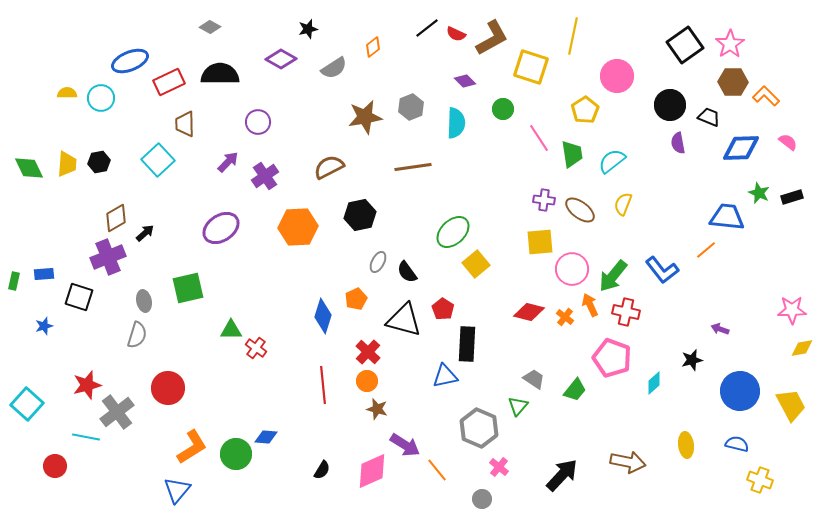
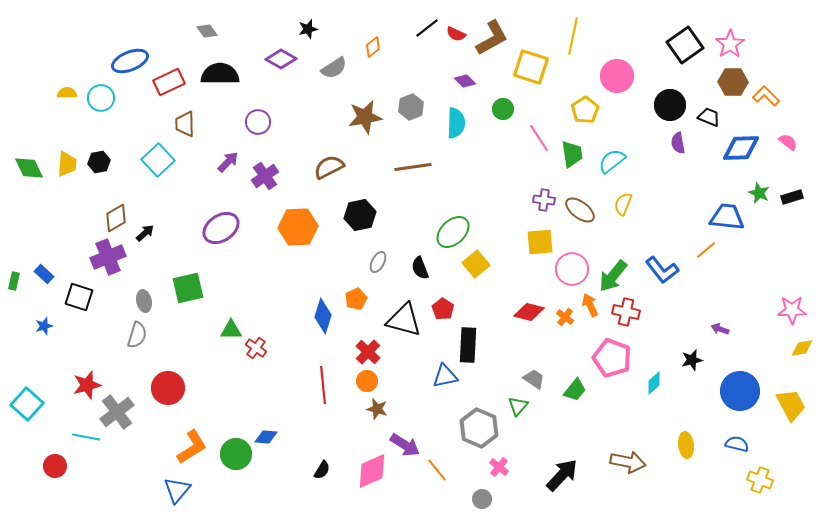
gray diamond at (210, 27): moved 3 px left, 4 px down; rotated 25 degrees clockwise
black semicircle at (407, 272): moved 13 px right, 4 px up; rotated 15 degrees clockwise
blue rectangle at (44, 274): rotated 48 degrees clockwise
black rectangle at (467, 344): moved 1 px right, 1 px down
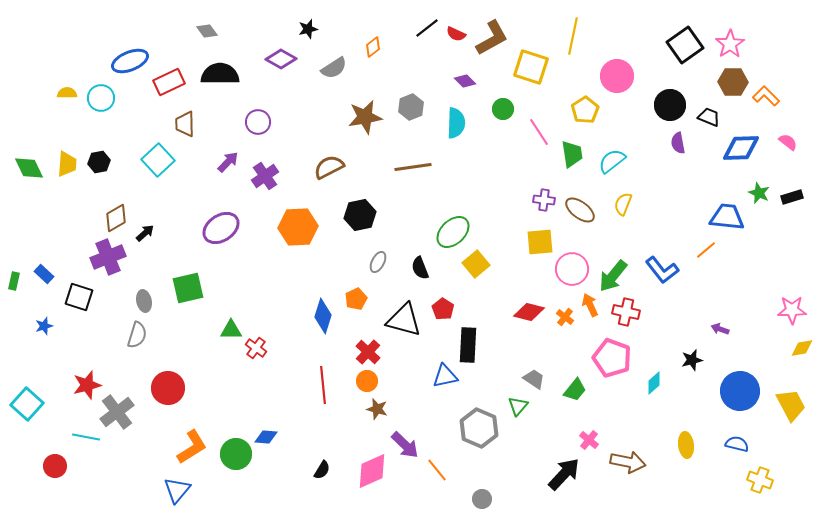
pink line at (539, 138): moved 6 px up
purple arrow at (405, 445): rotated 12 degrees clockwise
pink cross at (499, 467): moved 90 px right, 27 px up
black arrow at (562, 475): moved 2 px right, 1 px up
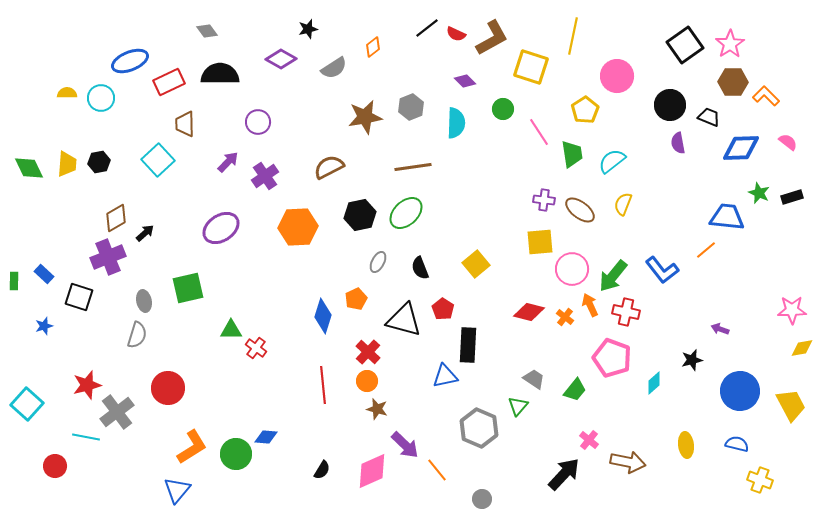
green ellipse at (453, 232): moved 47 px left, 19 px up
green rectangle at (14, 281): rotated 12 degrees counterclockwise
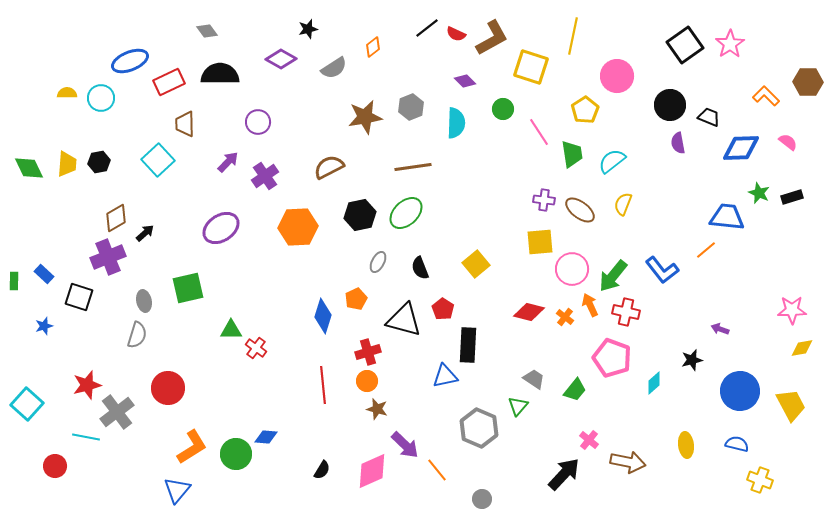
brown hexagon at (733, 82): moved 75 px right
red cross at (368, 352): rotated 30 degrees clockwise
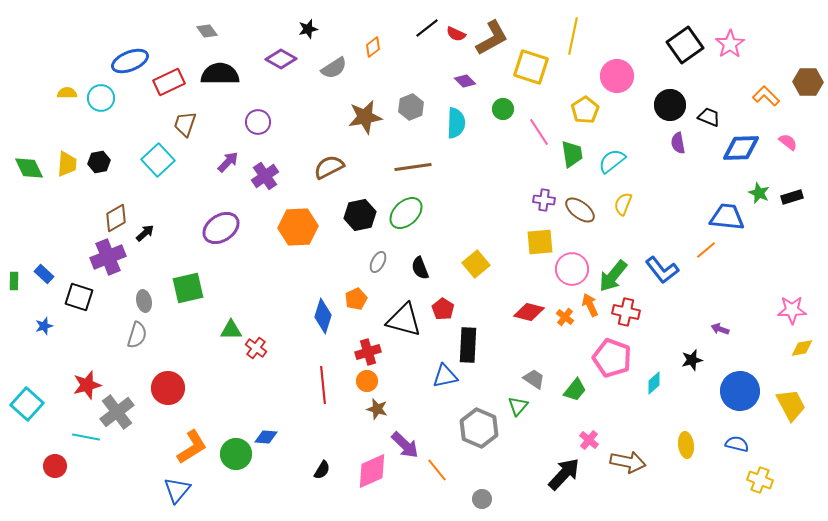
brown trapezoid at (185, 124): rotated 20 degrees clockwise
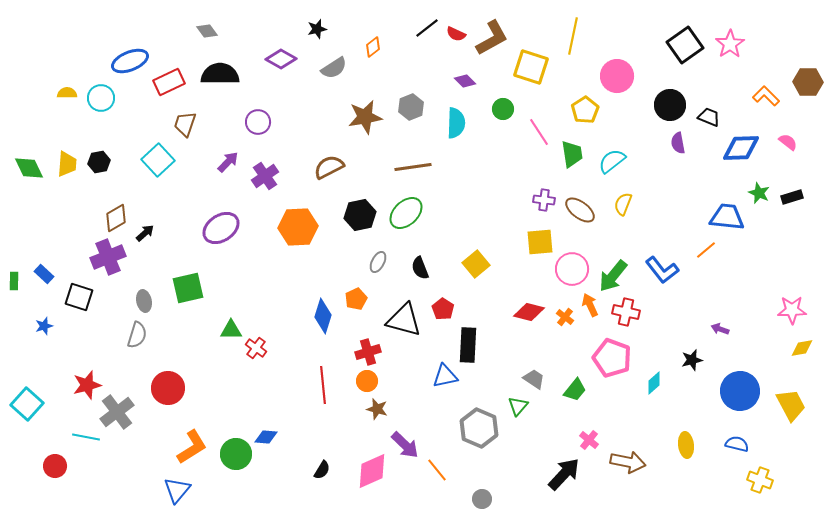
black star at (308, 29): moved 9 px right
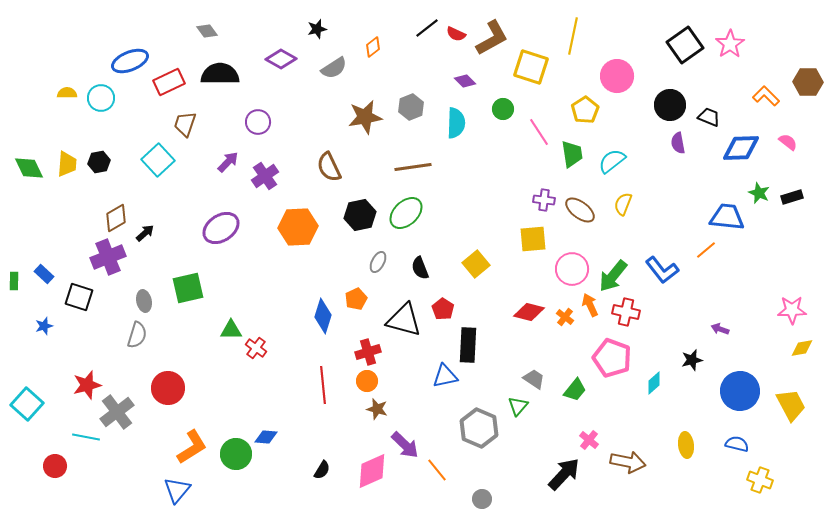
brown semicircle at (329, 167): rotated 88 degrees counterclockwise
yellow square at (540, 242): moved 7 px left, 3 px up
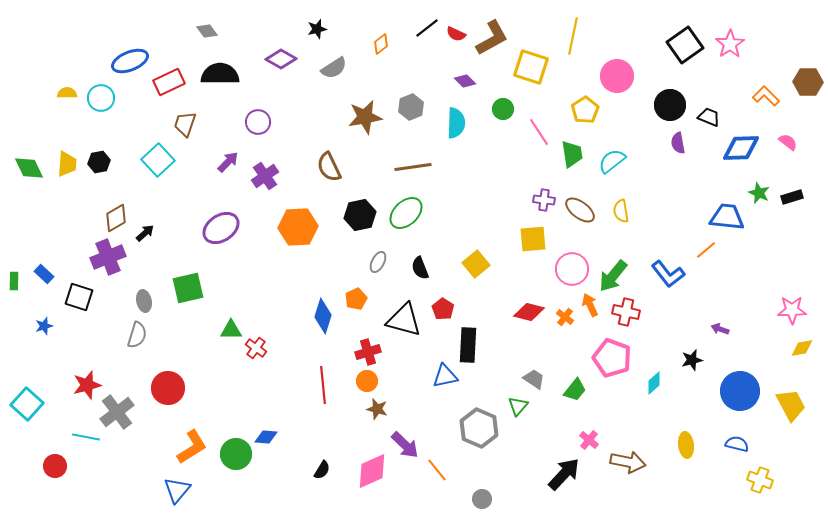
orange diamond at (373, 47): moved 8 px right, 3 px up
yellow semicircle at (623, 204): moved 2 px left, 7 px down; rotated 30 degrees counterclockwise
blue L-shape at (662, 270): moved 6 px right, 4 px down
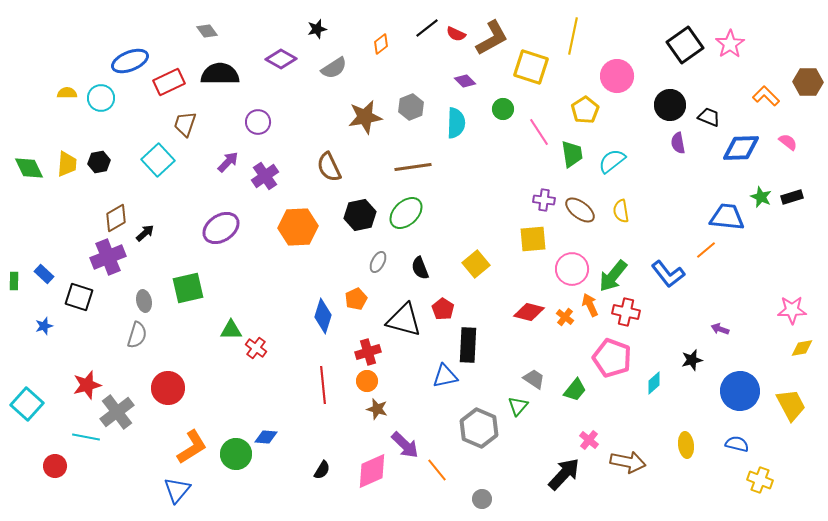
green star at (759, 193): moved 2 px right, 4 px down
